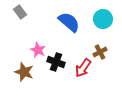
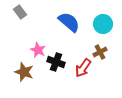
cyan circle: moved 5 px down
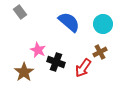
brown star: rotated 18 degrees clockwise
